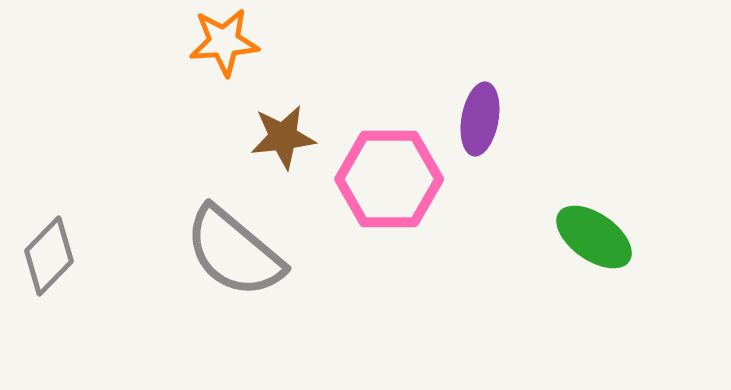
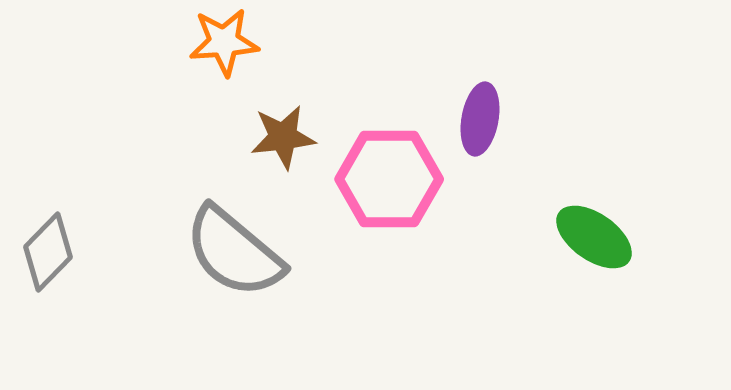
gray diamond: moved 1 px left, 4 px up
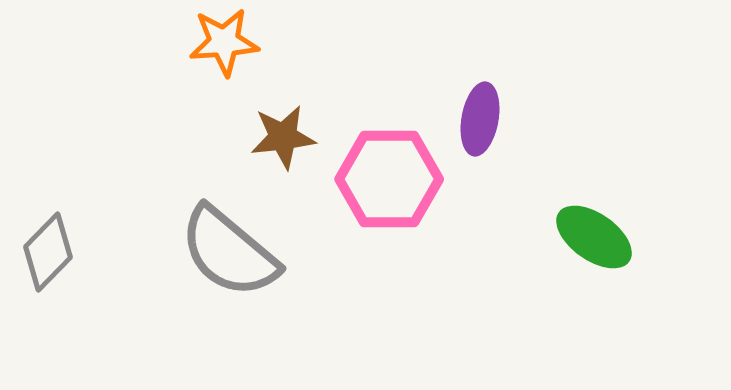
gray semicircle: moved 5 px left
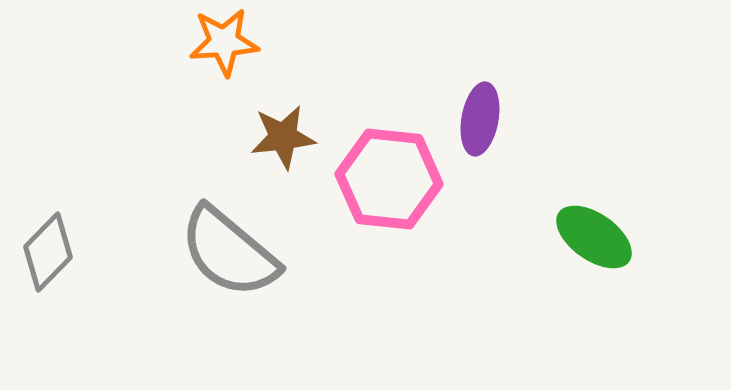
pink hexagon: rotated 6 degrees clockwise
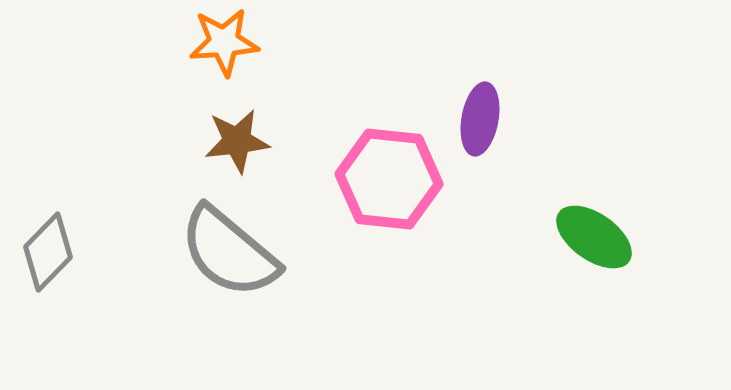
brown star: moved 46 px left, 4 px down
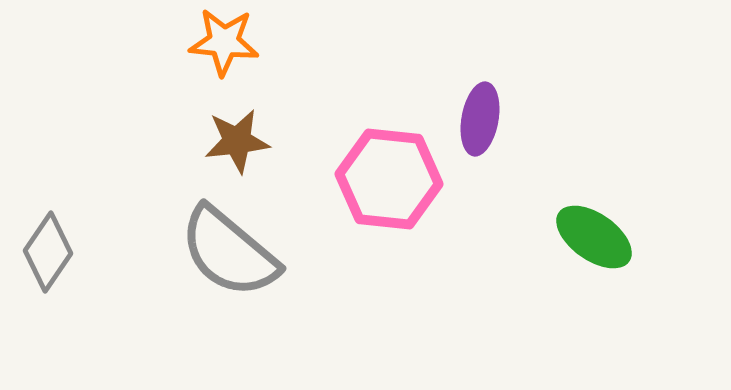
orange star: rotated 10 degrees clockwise
gray diamond: rotated 10 degrees counterclockwise
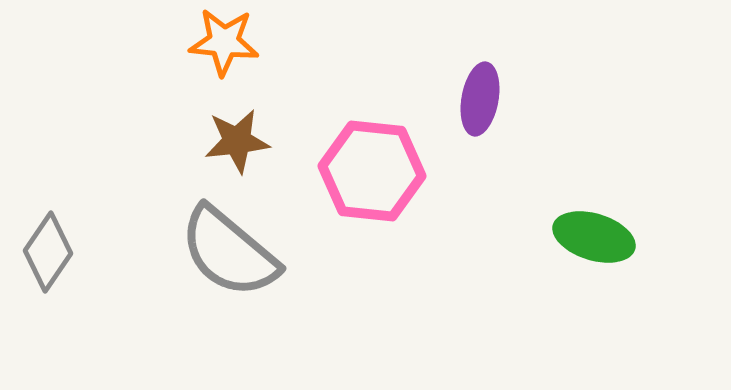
purple ellipse: moved 20 px up
pink hexagon: moved 17 px left, 8 px up
green ellipse: rotated 18 degrees counterclockwise
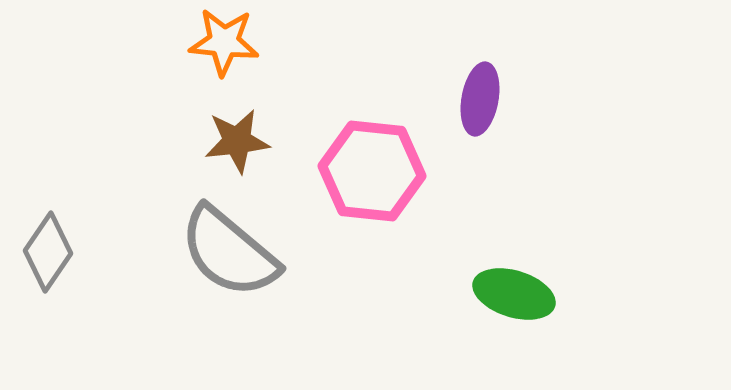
green ellipse: moved 80 px left, 57 px down
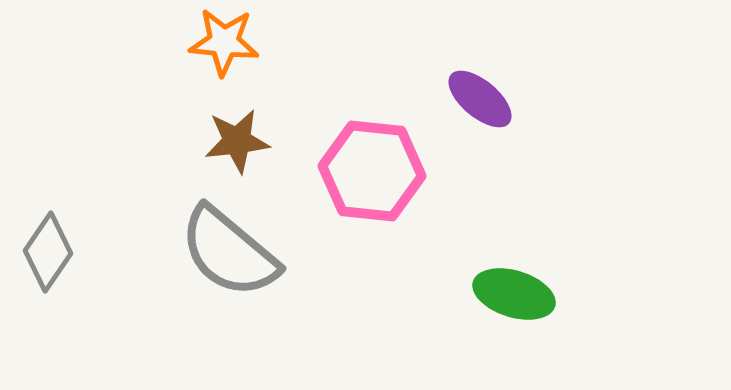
purple ellipse: rotated 60 degrees counterclockwise
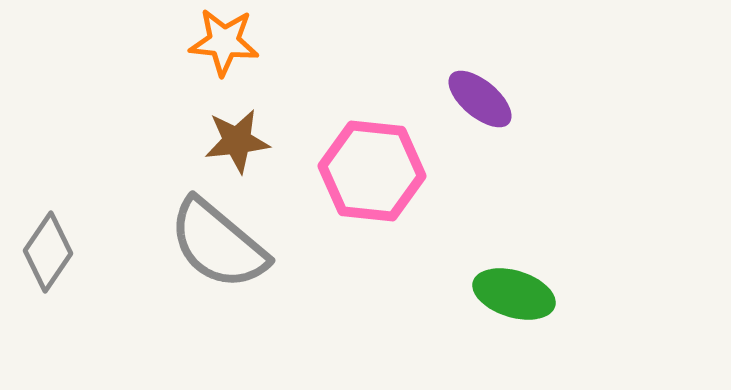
gray semicircle: moved 11 px left, 8 px up
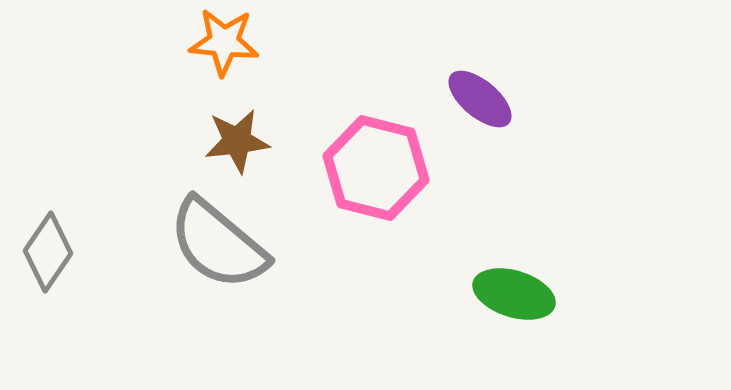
pink hexagon: moved 4 px right, 3 px up; rotated 8 degrees clockwise
